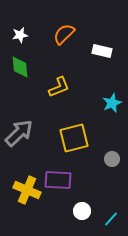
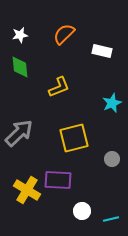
yellow cross: rotated 8 degrees clockwise
cyan line: rotated 35 degrees clockwise
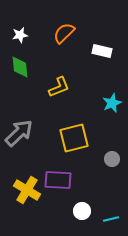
orange semicircle: moved 1 px up
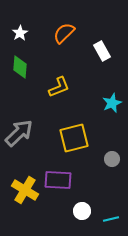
white star: moved 2 px up; rotated 21 degrees counterclockwise
white rectangle: rotated 48 degrees clockwise
green diamond: rotated 10 degrees clockwise
yellow cross: moved 2 px left
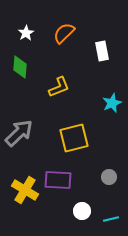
white star: moved 6 px right
white rectangle: rotated 18 degrees clockwise
gray circle: moved 3 px left, 18 px down
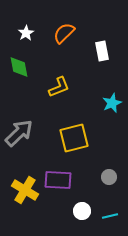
green diamond: moved 1 px left; rotated 15 degrees counterclockwise
cyan line: moved 1 px left, 3 px up
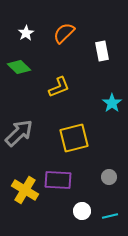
green diamond: rotated 35 degrees counterclockwise
cyan star: rotated 12 degrees counterclockwise
